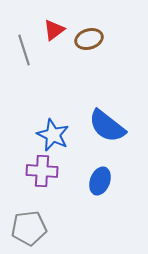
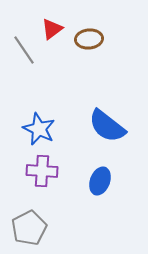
red triangle: moved 2 px left, 1 px up
brown ellipse: rotated 12 degrees clockwise
gray line: rotated 16 degrees counterclockwise
blue star: moved 14 px left, 6 px up
gray pentagon: rotated 20 degrees counterclockwise
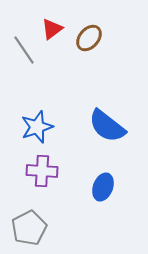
brown ellipse: moved 1 px up; rotated 44 degrees counterclockwise
blue star: moved 2 px left, 2 px up; rotated 28 degrees clockwise
blue ellipse: moved 3 px right, 6 px down
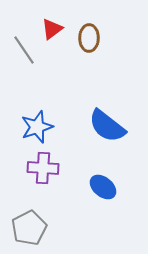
brown ellipse: rotated 40 degrees counterclockwise
purple cross: moved 1 px right, 3 px up
blue ellipse: rotated 72 degrees counterclockwise
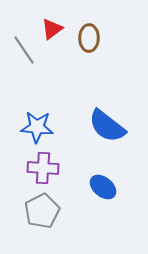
blue star: rotated 24 degrees clockwise
gray pentagon: moved 13 px right, 17 px up
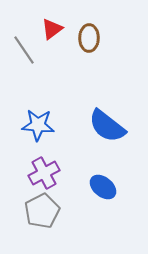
blue star: moved 1 px right, 2 px up
purple cross: moved 1 px right, 5 px down; rotated 32 degrees counterclockwise
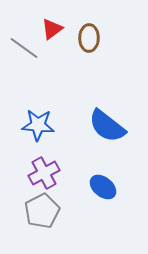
gray line: moved 2 px up; rotated 20 degrees counterclockwise
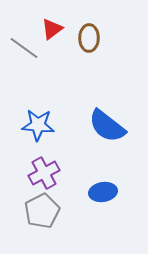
blue ellipse: moved 5 px down; rotated 48 degrees counterclockwise
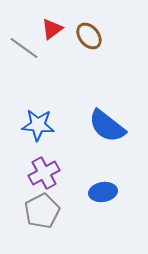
brown ellipse: moved 2 px up; rotated 40 degrees counterclockwise
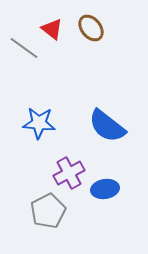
red triangle: rotated 45 degrees counterclockwise
brown ellipse: moved 2 px right, 8 px up
blue star: moved 1 px right, 2 px up
purple cross: moved 25 px right
blue ellipse: moved 2 px right, 3 px up
gray pentagon: moved 6 px right
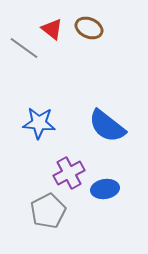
brown ellipse: moved 2 px left; rotated 28 degrees counterclockwise
